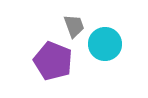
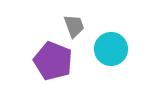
cyan circle: moved 6 px right, 5 px down
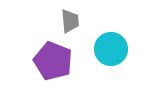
gray trapezoid: moved 4 px left, 5 px up; rotated 15 degrees clockwise
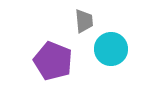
gray trapezoid: moved 14 px right
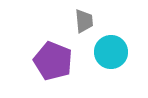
cyan circle: moved 3 px down
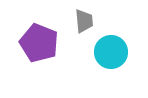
purple pentagon: moved 14 px left, 18 px up
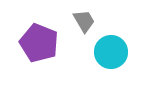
gray trapezoid: rotated 25 degrees counterclockwise
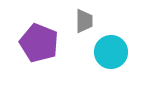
gray trapezoid: rotated 30 degrees clockwise
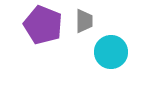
purple pentagon: moved 4 px right, 18 px up
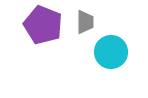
gray trapezoid: moved 1 px right, 1 px down
